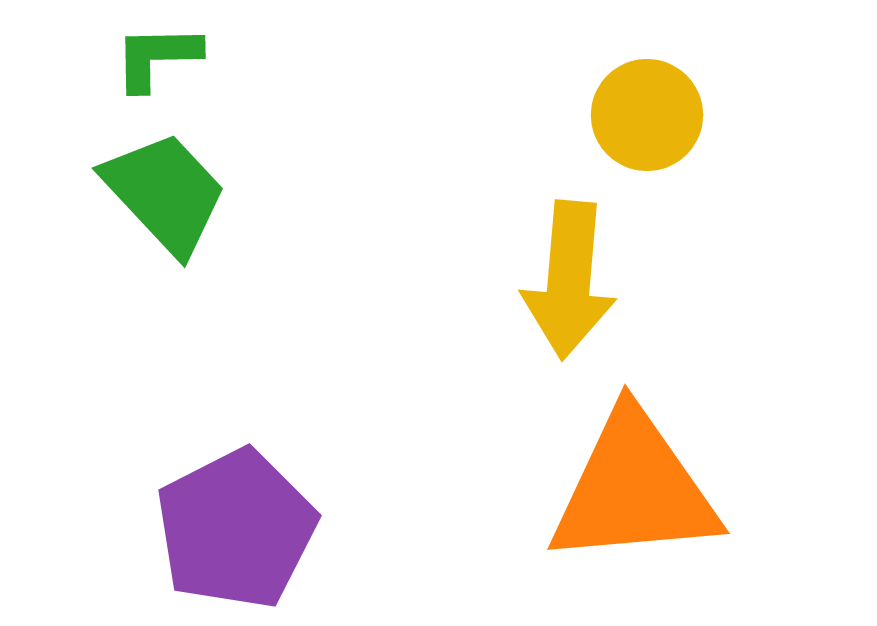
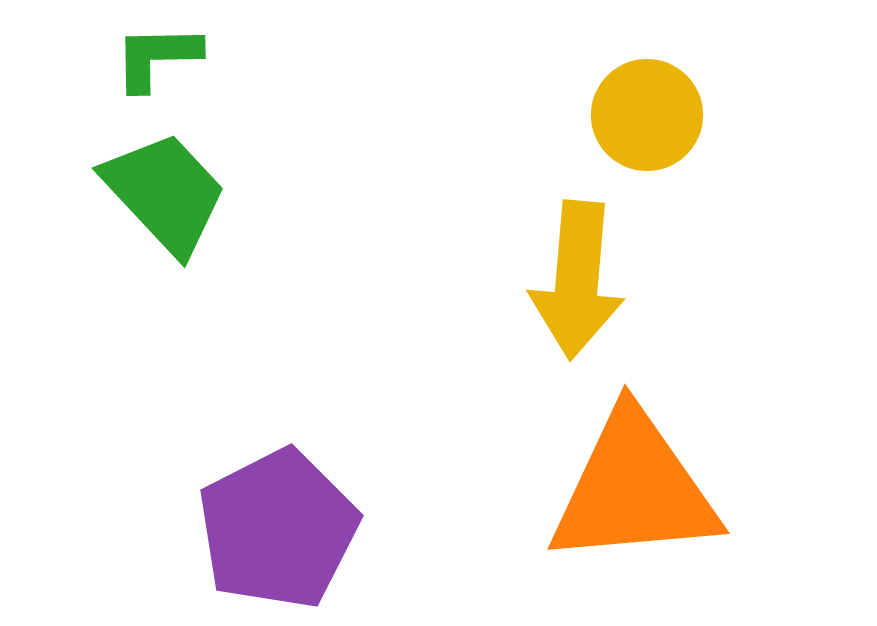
yellow arrow: moved 8 px right
purple pentagon: moved 42 px right
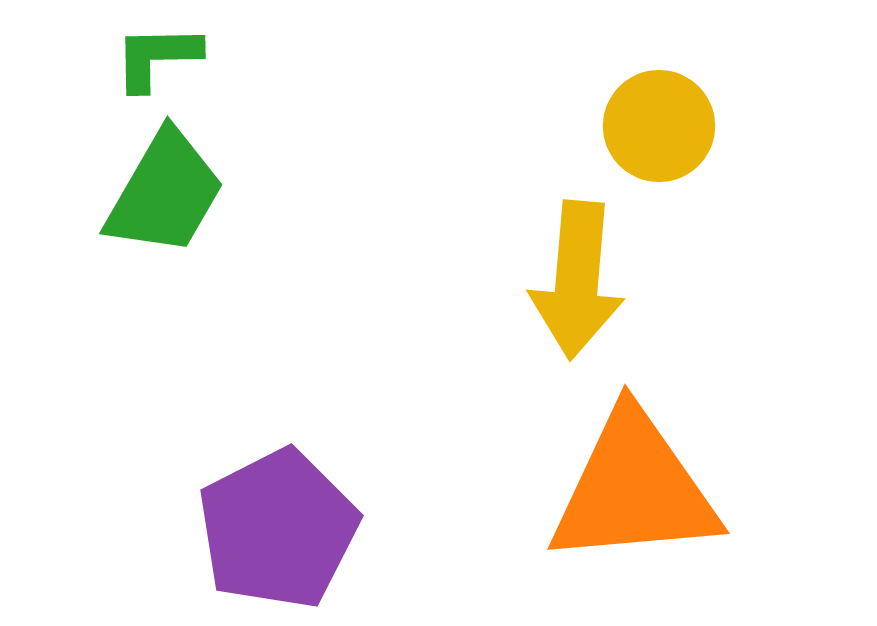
yellow circle: moved 12 px right, 11 px down
green trapezoid: rotated 73 degrees clockwise
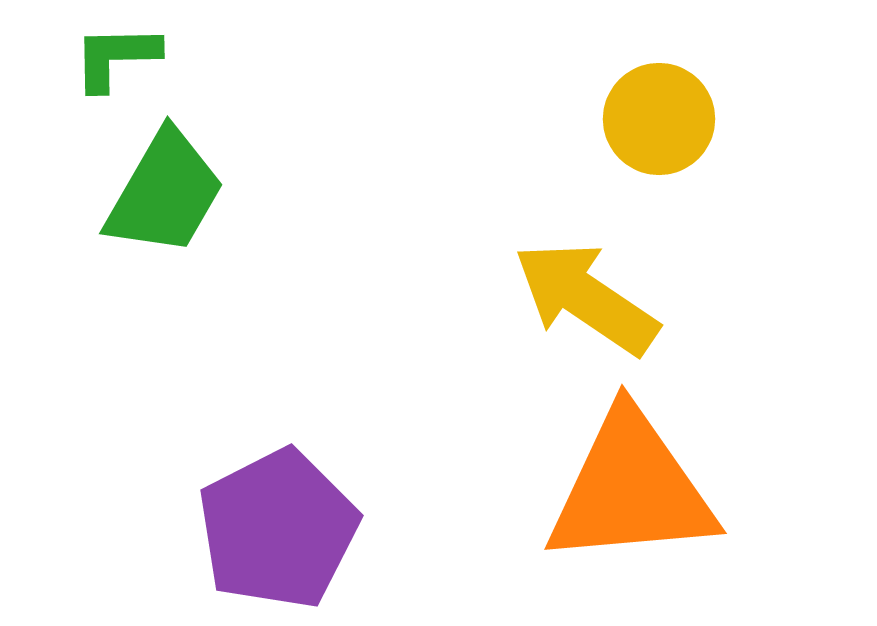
green L-shape: moved 41 px left
yellow circle: moved 7 px up
yellow arrow: moved 9 px right, 18 px down; rotated 119 degrees clockwise
orange triangle: moved 3 px left
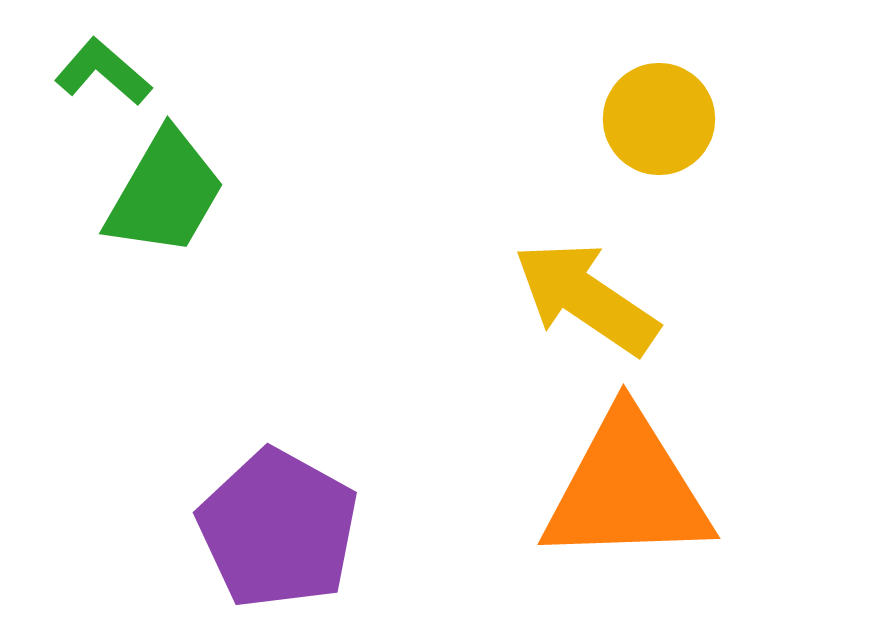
green L-shape: moved 13 px left, 15 px down; rotated 42 degrees clockwise
orange triangle: moved 4 px left; rotated 3 degrees clockwise
purple pentagon: rotated 16 degrees counterclockwise
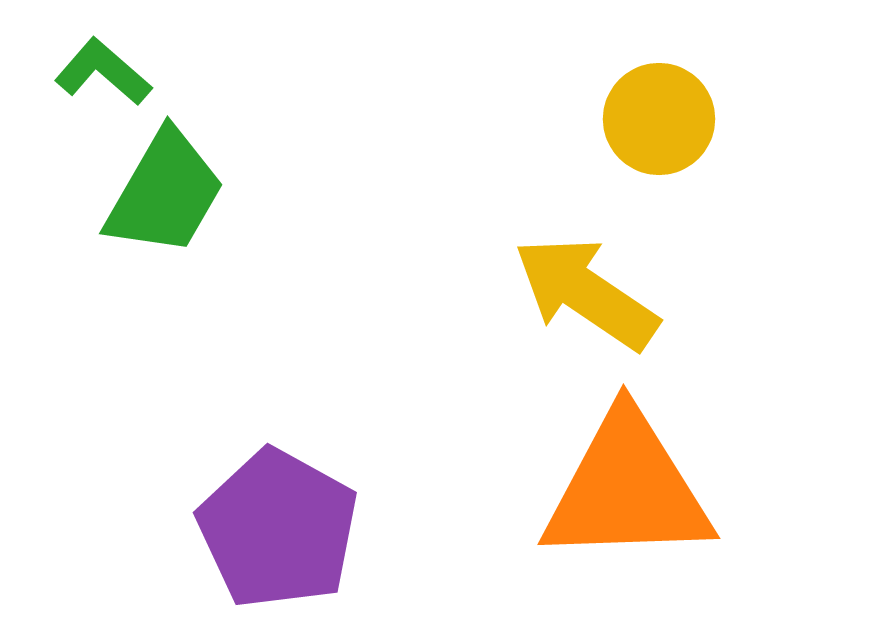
yellow arrow: moved 5 px up
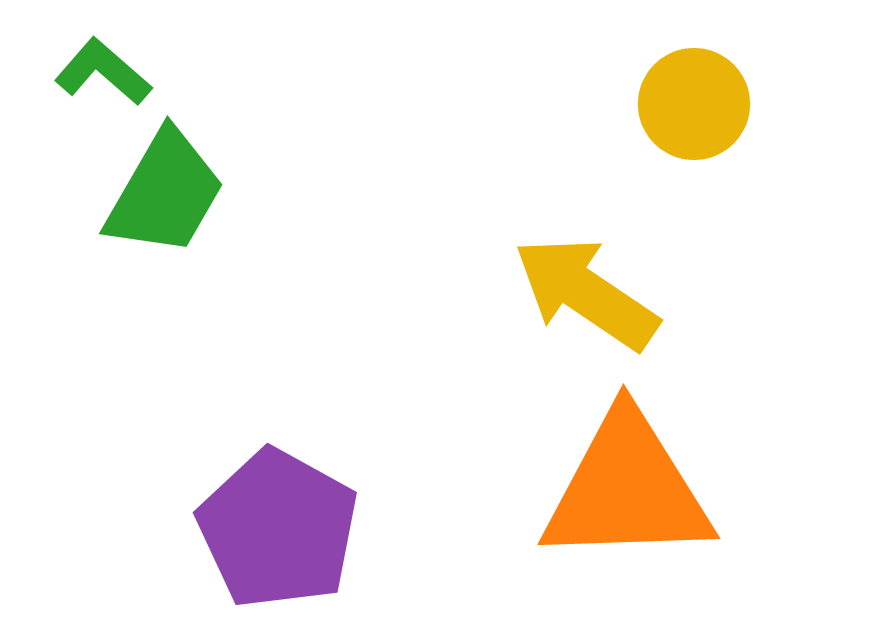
yellow circle: moved 35 px right, 15 px up
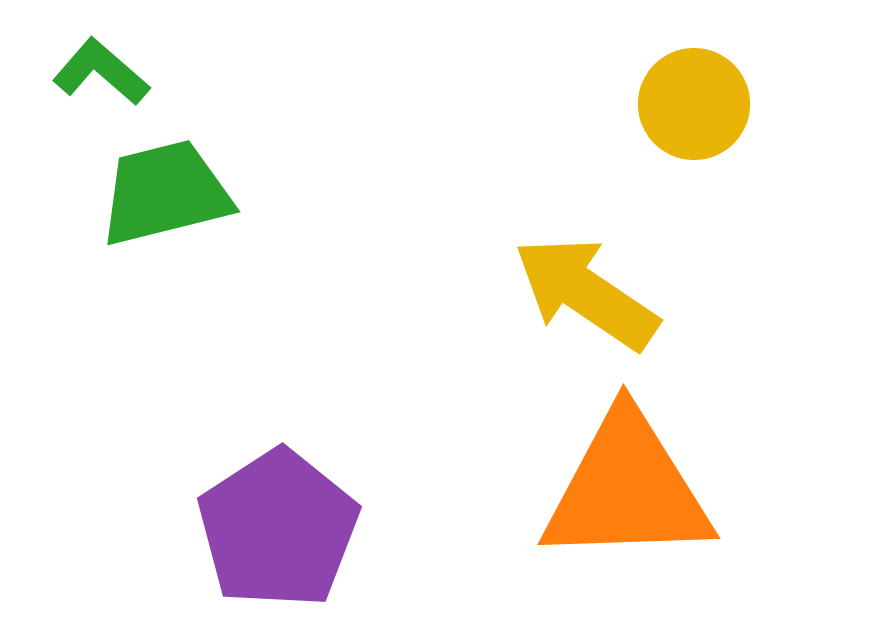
green L-shape: moved 2 px left
green trapezoid: rotated 134 degrees counterclockwise
purple pentagon: rotated 10 degrees clockwise
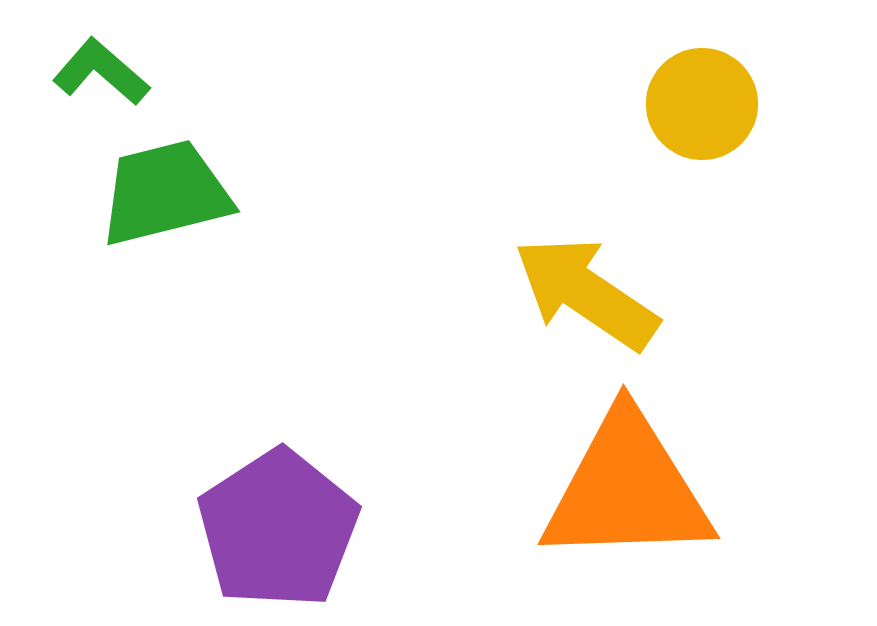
yellow circle: moved 8 px right
